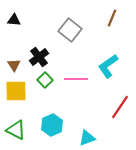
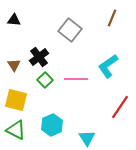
yellow square: moved 9 px down; rotated 15 degrees clockwise
cyan triangle: rotated 42 degrees counterclockwise
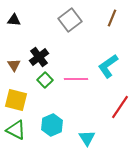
gray square: moved 10 px up; rotated 15 degrees clockwise
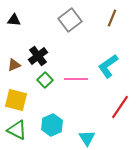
black cross: moved 1 px left, 1 px up
brown triangle: rotated 40 degrees clockwise
green triangle: moved 1 px right
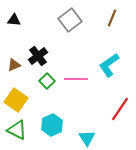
cyan L-shape: moved 1 px right, 1 px up
green square: moved 2 px right, 1 px down
yellow square: rotated 20 degrees clockwise
red line: moved 2 px down
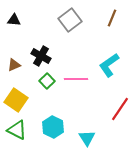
black cross: moved 3 px right; rotated 24 degrees counterclockwise
cyan hexagon: moved 1 px right, 2 px down; rotated 10 degrees counterclockwise
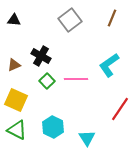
yellow square: rotated 10 degrees counterclockwise
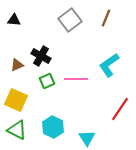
brown line: moved 6 px left
brown triangle: moved 3 px right
green square: rotated 21 degrees clockwise
